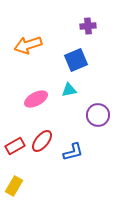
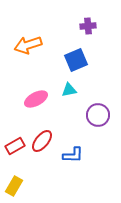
blue L-shape: moved 3 px down; rotated 15 degrees clockwise
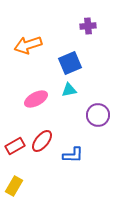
blue square: moved 6 px left, 3 px down
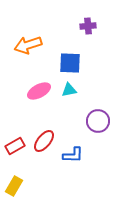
blue square: rotated 25 degrees clockwise
pink ellipse: moved 3 px right, 8 px up
purple circle: moved 6 px down
red ellipse: moved 2 px right
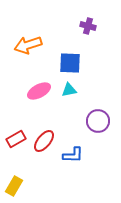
purple cross: rotated 21 degrees clockwise
red rectangle: moved 1 px right, 7 px up
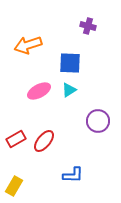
cyan triangle: rotated 21 degrees counterclockwise
blue L-shape: moved 20 px down
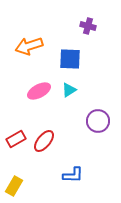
orange arrow: moved 1 px right, 1 px down
blue square: moved 4 px up
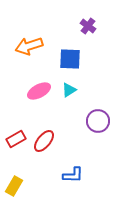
purple cross: rotated 21 degrees clockwise
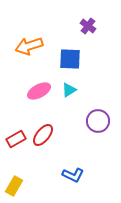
red ellipse: moved 1 px left, 6 px up
blue L-shape: rotated 25 degrees clockwise
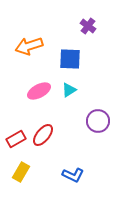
yellow rectangle: moved 7 px right, 14 px up
